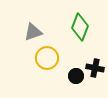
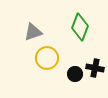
black circle: moved 1 px left, 2 px up
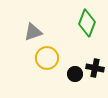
green diamond: moved 7 px right, 4 px up
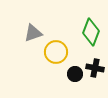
green diamond: moved 4 px right, 9 px down
gray triangle: moved 1 px down
yellow circle: moved 9 px right, 6 px up
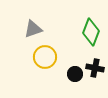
gray triangle: moved 4 px up
yellow circle: moved 11 px left, 5 px down
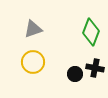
yellow circle: moved 12 px left, 5 px down
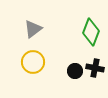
gray triangle: rotated 18 degrees counterclockwise
black circle: moved 3 px up
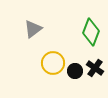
yellow circle: moved 20 px right, 1 px down
black cross: rotated 24 degrees clockwise
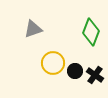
gray triangle: rotated 18 degrees clockwise
black cross: moved 7 px down
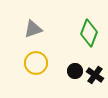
green diamond: moved 2 px left, 1 px down
yellow circle: moved 17 px left
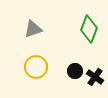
green diamond: moved 4 px up
yellow circle: moved 4 px down
black cross: moved 2 px down
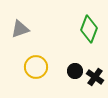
gray triangle: moved 13 px left
